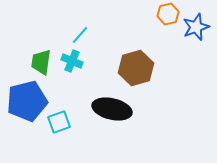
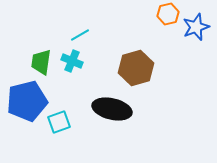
cyan line: rotated 18 degrees clockwise
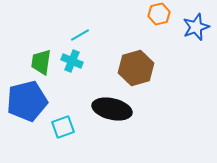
orange hexagon: moved 9 px left
cyan square: moved 4 px right, 5 px down
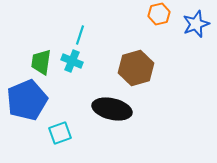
blue star: moved 3 px up
cyan line: rotated 42 degrees counterclockwise
blue pentagon: moved 1 px up; rotated 9 degrees counterclockwise
cyan square: moved 3 px left, 6 px down
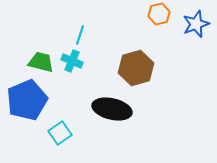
green trapezoid: rotated 96 degrees clockwise
cyan square: rotated 15 degrees counterclockwise
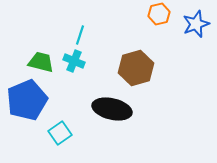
cyan cross: moved 2 px right
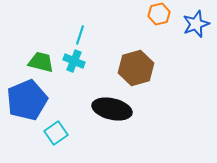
cyan square: moved 4 px left
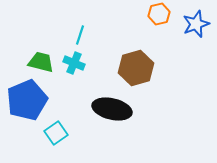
cyan cross: moved 2 px down
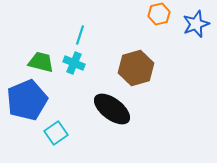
black ellipse: rotated 24 degrees clockwise
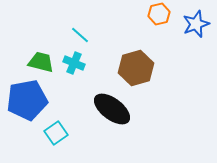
cyan line: rotated 66 degrees counterclockwise
blue pentagon: rotated 12 degrees clockwise
